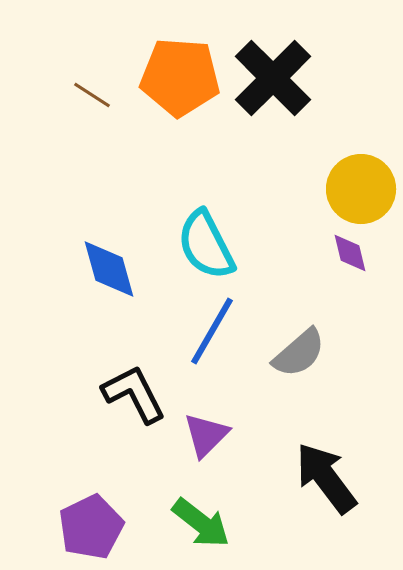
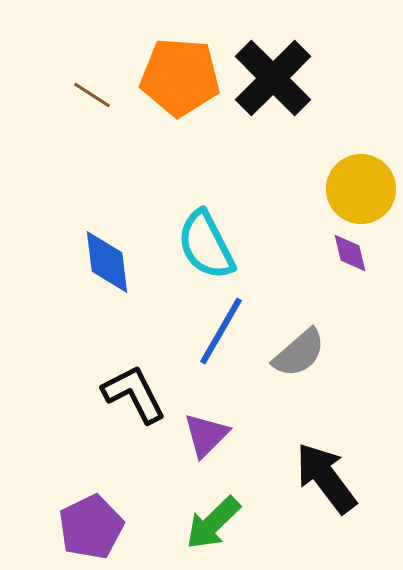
blue diamond: moved 2 px left, 7 px up; rotated 8 degrees clockwise
blue line: moved 9 px right
green arrow: moved 12 px right; rotated 98 degrees clockwise
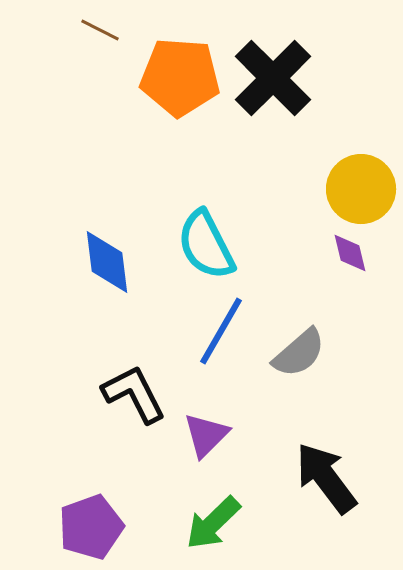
brown line: moved 8 px right, 65 px up; rotated 6 degrees counterclockwise
purple pentagon: rotated 6 degrees clockwise
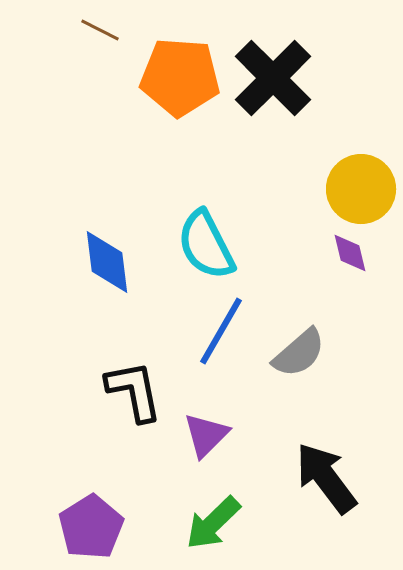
black L-shape: moved 3 px up; rotated 16 degrees clockwise
purple pentagon: rotated 12 degrees counterclockwise
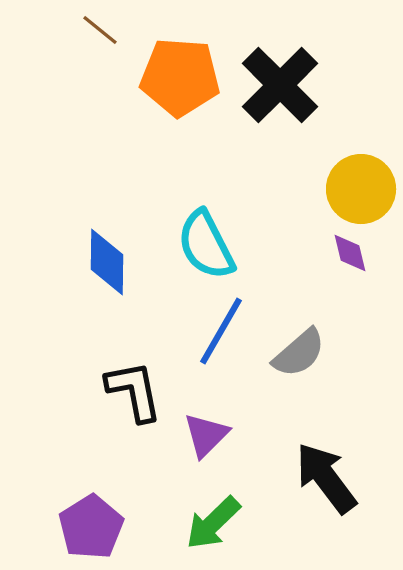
brown line: rotated 12 degrees clockwise
black cross: moved 7 px right, 7 px down
blue diamond: rotated 8 degrees clockwise
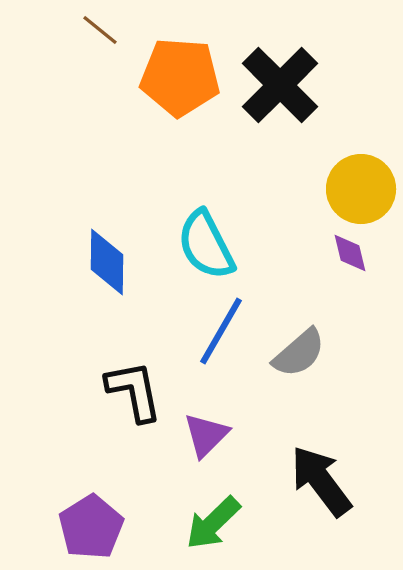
black arrow: moved 5 px left, 3 px down
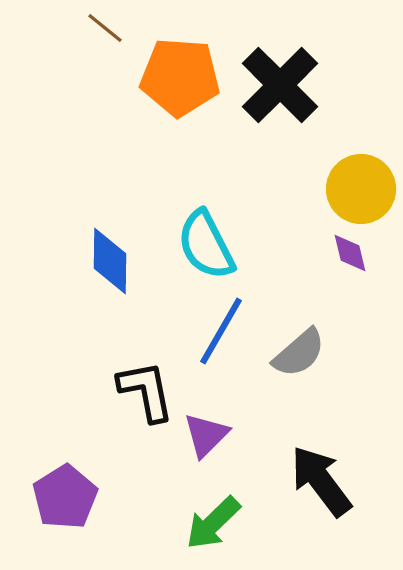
brown line: moved 5 px right, 2 px up
blue diamond: moved 3 px right, 1 px up
black L-shape: moved 12 px right
purple pentagon: moved 26 px left, 30 px up
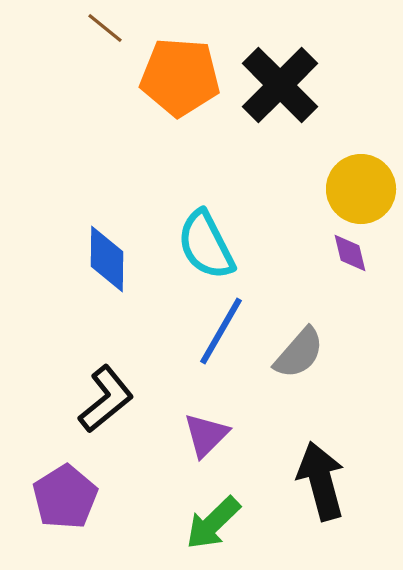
blue diamond: moved 3 px left, 2 px up
gray semicircle: rotated 8 degrees counterclockwise
black L-shape: moved 40 px left, 8 px down; rotated 62 degrees clockwise
black arrow: rotated 22 degrees clockwise
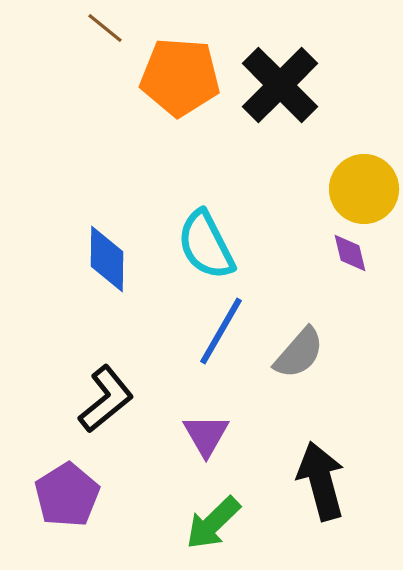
yellow circle: moved 3 px right
purple triangle: rotated 15 degrees counterclockwise
purple pentagon: moved 2 px right, 2 px up
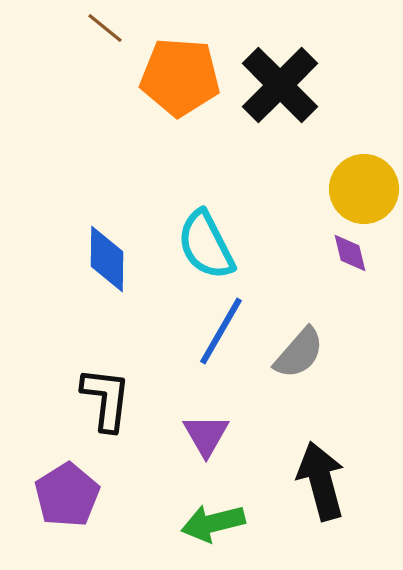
black L-shape: rotated 44 degrees counterclockwise
green arrow: rotated 30 degrees clockwise
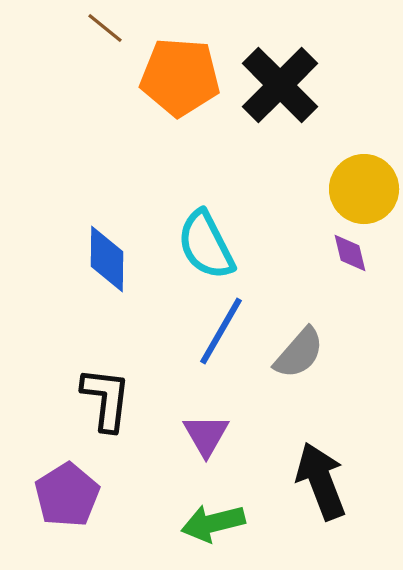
black arrow: rotated 6 degrees counterclockwise
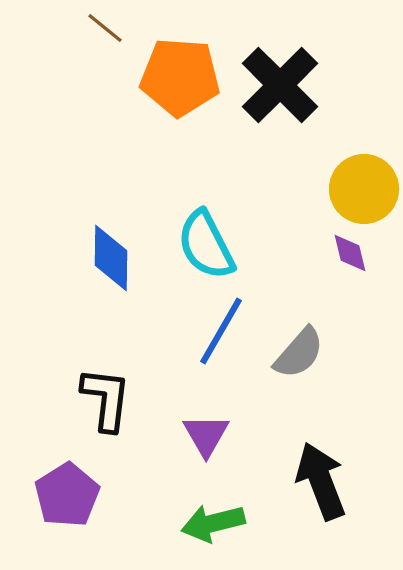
blue diamond: moved 4 px right, 1 px up
